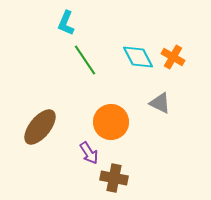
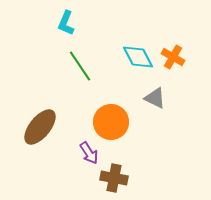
green line: moved 5 px left, 6 px down
gray triangle: moved 5 px left, 5 px up
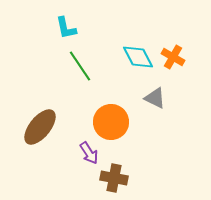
cyan L-shape: moved 5 px down; rotated 35 degrees counterclockwise
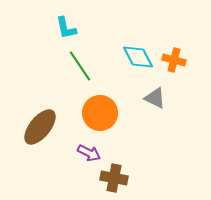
orange cross: moved 1 px right, 3 px down; rotated 15 degrees counterclockwise
orange circle: moved 11 px left, 9 px up
purple arrow: rotated 30 degrees counterclockwise
